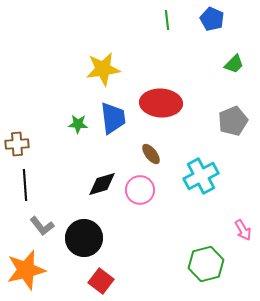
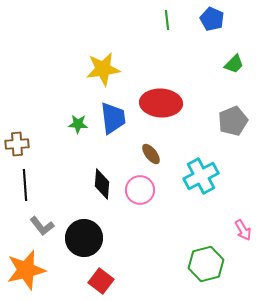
black diamond: rotated 68 degrees counterclockwise
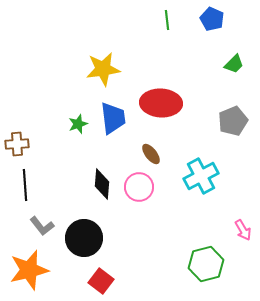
green star: rotated 24 degrees counterclockwise
pink circle: moved 1 px left, 3 px up
orange star: moved 3 px right
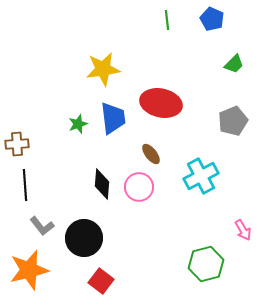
red ellipse: rotated 9 degrees clockwise
